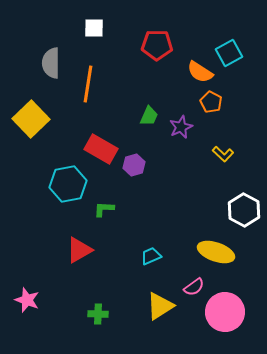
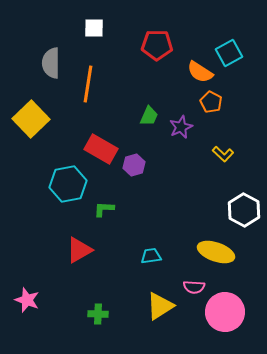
cyan trapezoid: rotated 15 degrees clockwise
pink semicircle: rotated 40 degrees clockwise
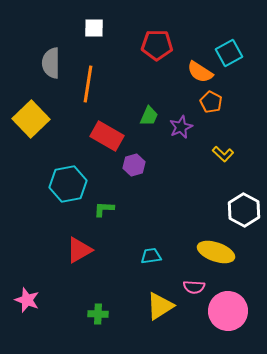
red rectangle: moved 6 px right, 13 px up
pink circle: moved 3 px right, 1 px up
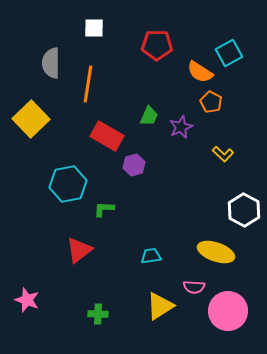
red triangle: rotated 8 degrees counterclockwise
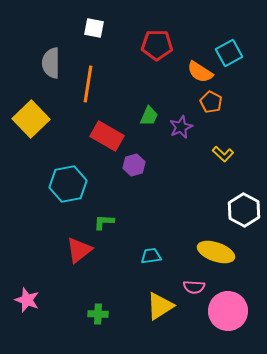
white square: rotated 10 degrees clockwise
green L-shape: moved 13 px down
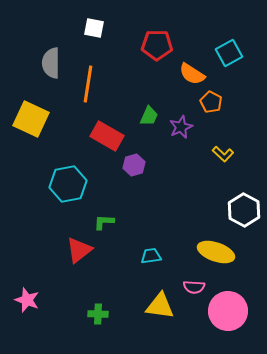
orange semicircle: moved 8 px left, 2 px down
yellow square: rotated 21 degrees counterclockwise
yellow triangle: rotated 40 degrees clockwise
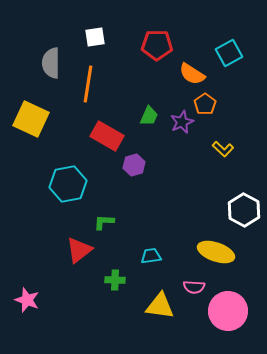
white square: moved 1 px right, 9 px down; rotated 20 degrees counterclockwise
orange pentagon: moved 6 px left, 2 px down; rotated 10 degrees clockwise
purple star: moved 1 px right, 5 px up
yellow L-shape: moved 5 px up
green cross: moved 17 px right, 34 px up
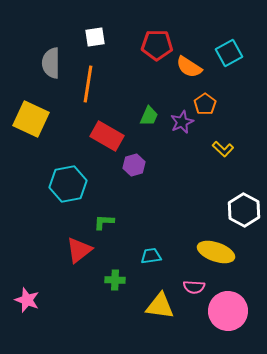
orange semicircle: moved 3 px left, 7 px up
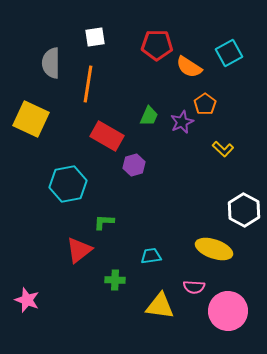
yellow ellipse: moved 2 px left, 3 px up
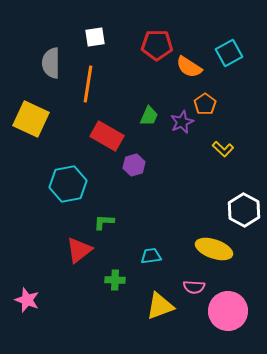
yellow triangle: rotated 28 degrees counterclockwise
